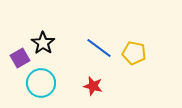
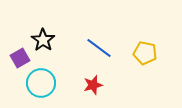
black star: moved 3 px up
yellow pentagon: moved 11 px right
red star: moved 1 px up; rotated 30 degrees counterclockwise
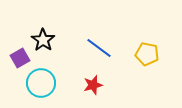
yellow pentagon: moved 2 px right, 1 px down
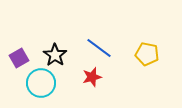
black star: moved 12 px right, 15 px down
purple square: moved 1 px left
red star: moved 1 px left, 8 px up
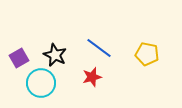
black star: rotated 10 degrees counterclockwise
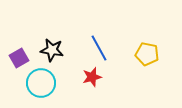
blue line: rotated 24 degrees clockwise
black star: moved 3 px left, 5 px up; rotated 15 degrees counterclockwise
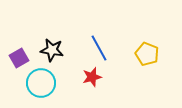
yellow pentagon: rotated 10 degrees clockwise
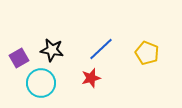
blue line: moved 2 px right, 1 px down; rotated 76 degrees clockwise
yellow pentagon: moved 1 px up
red star: moved 1 px left, 1 px down
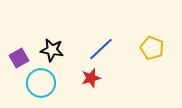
yellow pentagon: moved 5 px right, 5 px up
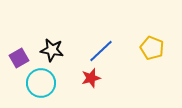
blue line: moved 2 px down
